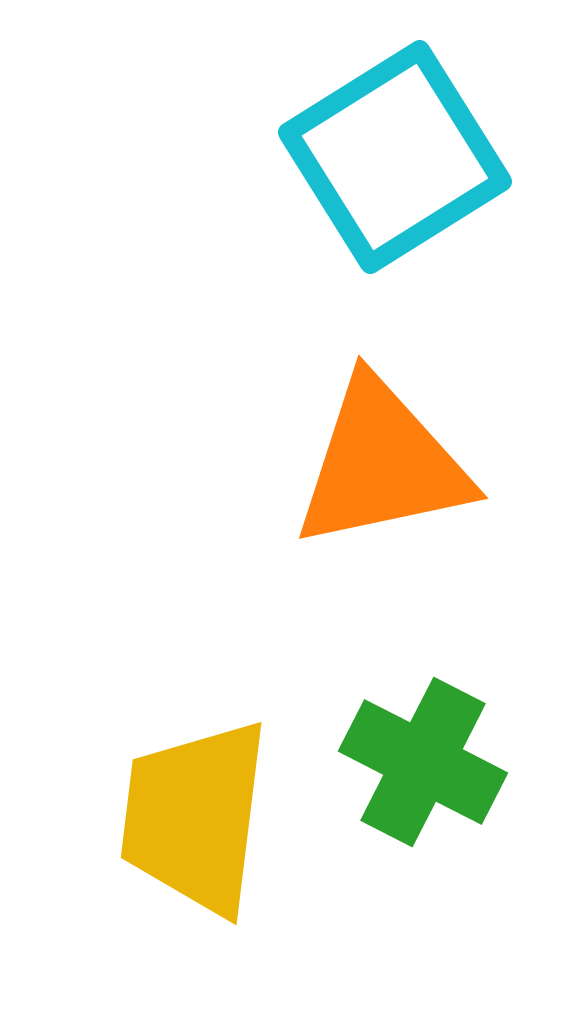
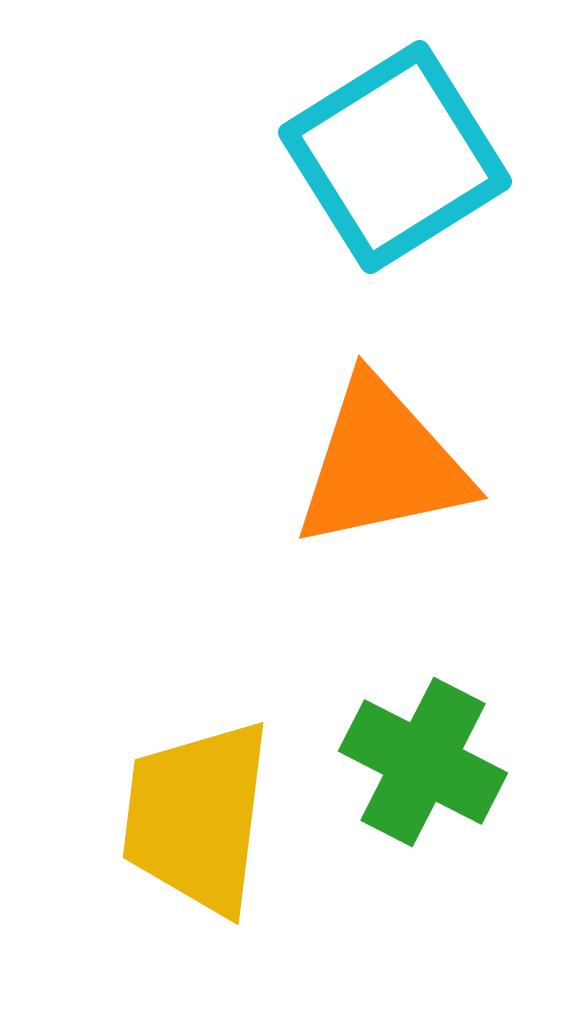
yellow trapezoid: moved 2 px right
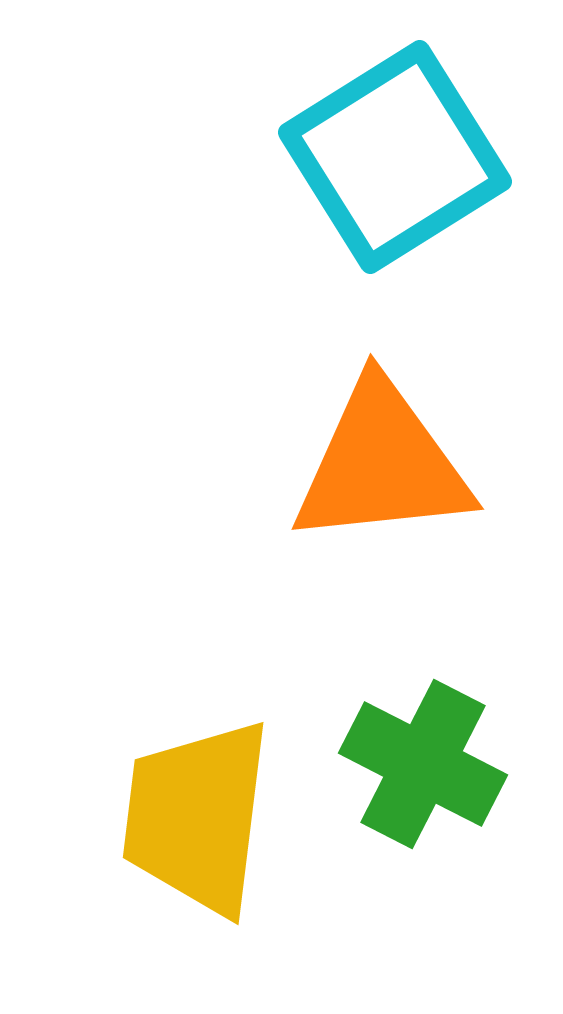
orange triangle: rotated 6 degrees clockwise
green cross: moved 2 px down
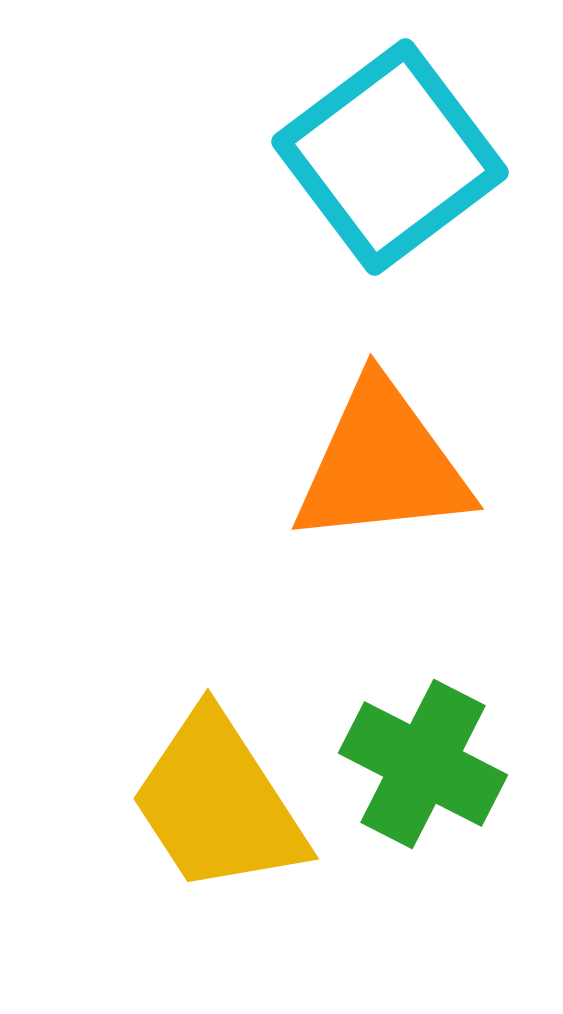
cyan square: moved 5 px left; rotated 5 degrees counterclockwise
yellow trapezoid: moved 21 px right, 14 px up; rotated 40 degrees counterclockwise
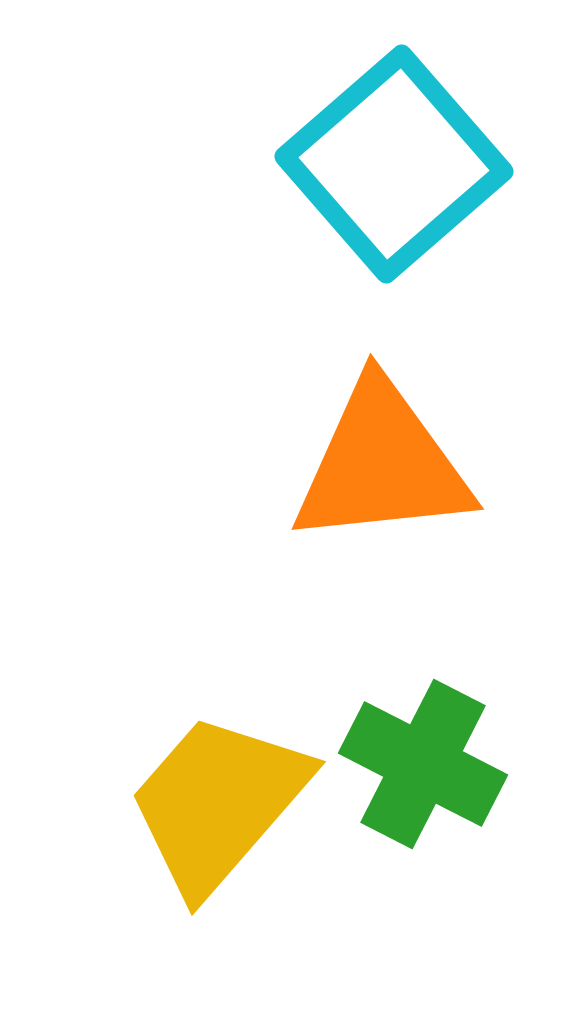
cyan square: moved 4 px right, 7 px down; rotated 4 degrees counterclockwise
yellow trapezoid: rotated 74 degrees clockwise
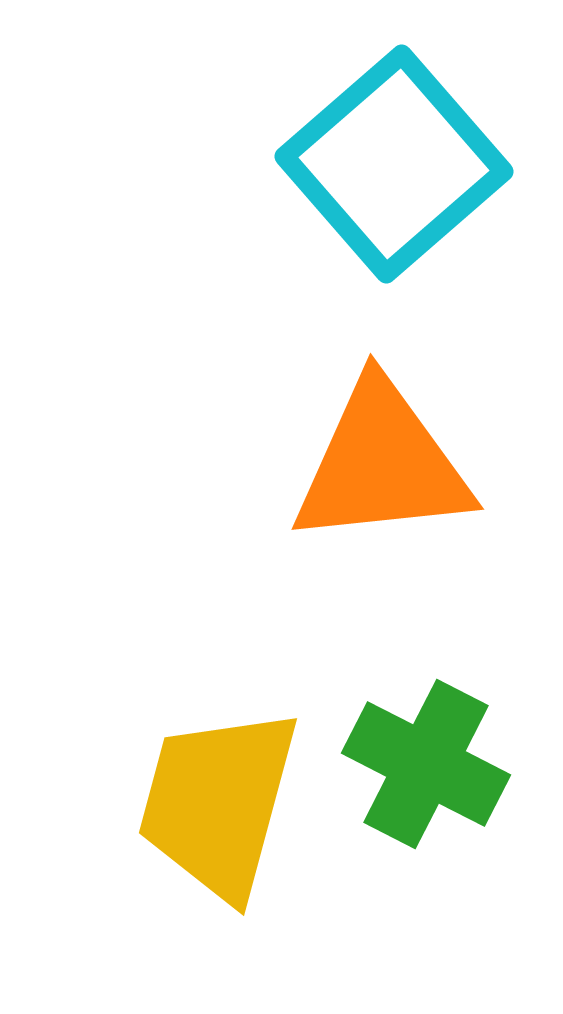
green cross: moved 3 px right
yellow trapezoid: rotated 26 degrees counterclockwise
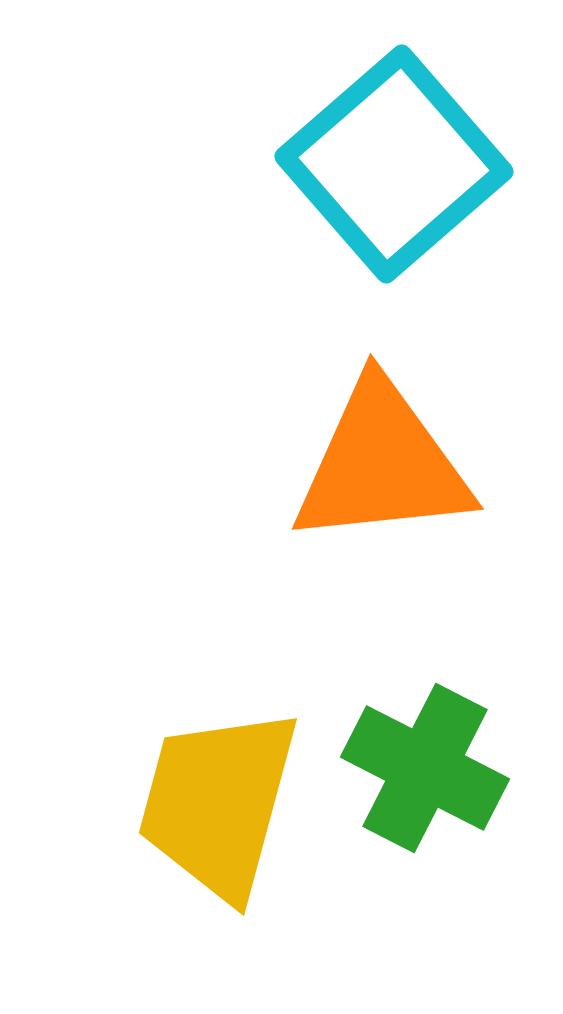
green cross: moved 1 px left, 4 px down
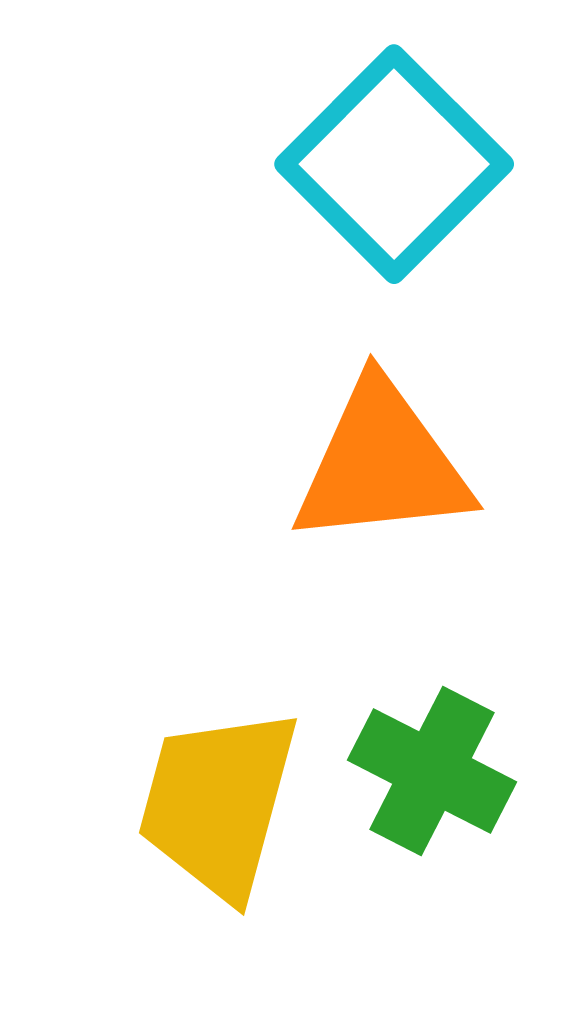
cyan square: rotated 4 degrees counterclockwise
green cross: moved 7 px right, 3 px down
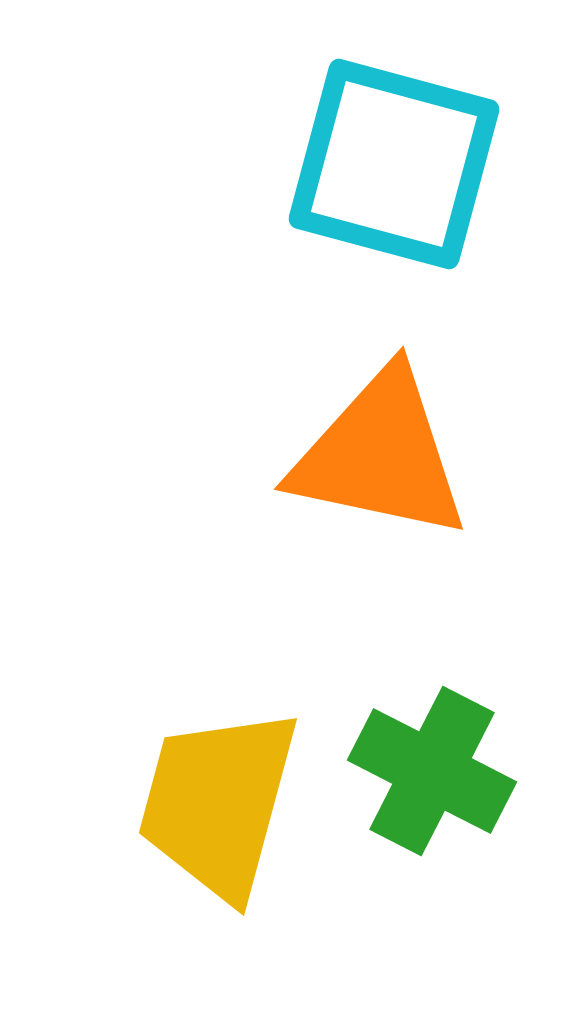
cyan square: rotated 30 degrees counterclockwise
orange triangle: moved 2 px left, 9 px up; rotated 18 degrees clockwise
